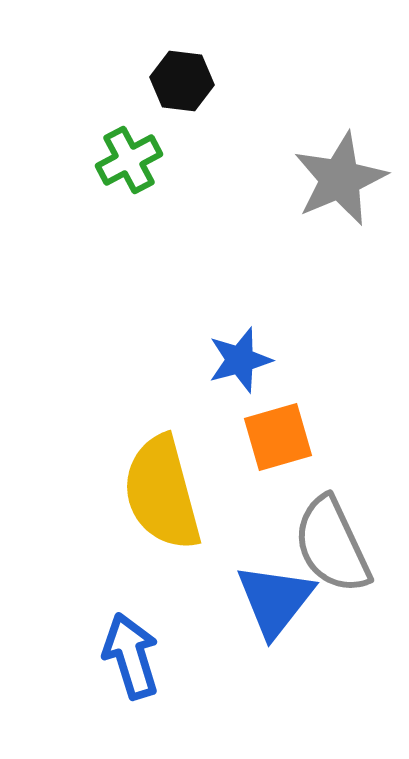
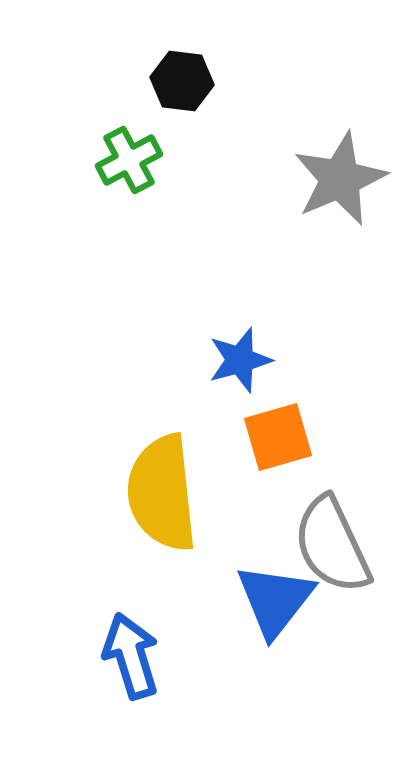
yellow semicircle: rotated 9 degrees clockwise
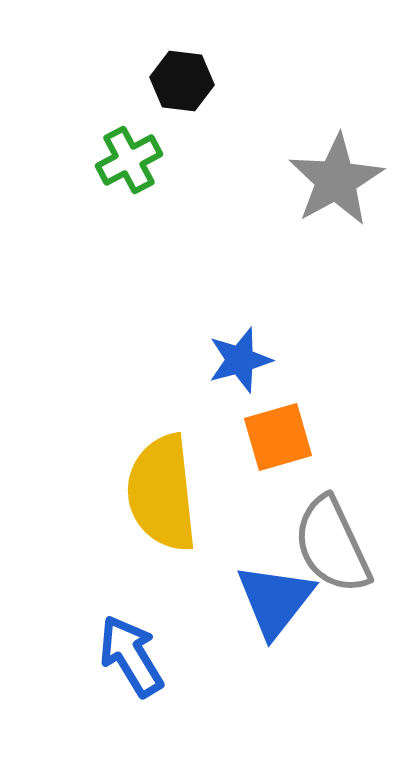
gray star: moved 4 px left, 1 px down; rotated 6 degrees counterclockwise
blue arrow: rotated 14 degrees counterclockwise
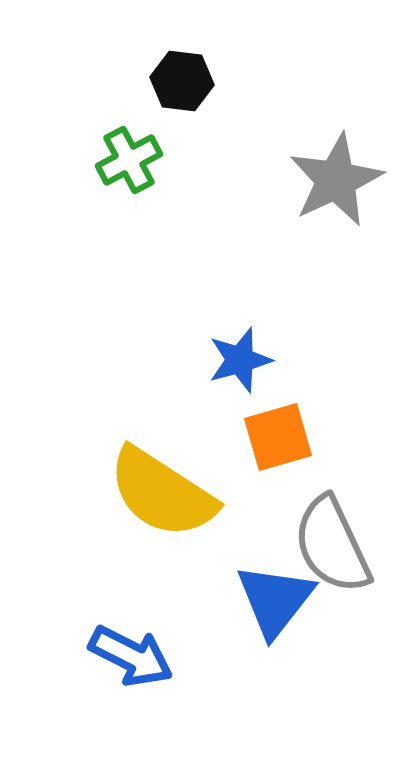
gray star: rotated 4 degrees clockwise
yellow semicircle: rotated 51 degrees counterclockwise
blue arrow: rotated 148 degrees clockwise
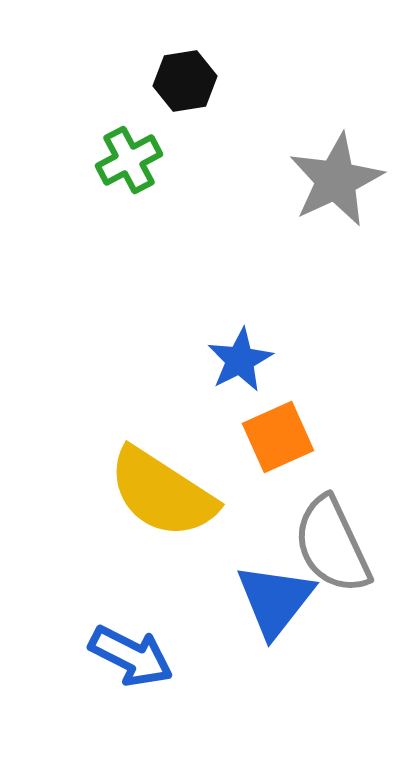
black hexagon: moved 3 px right; rotated 16 degrees counterclockwise
blue star: rotated 12 degrees counterclockwise
orange square: rotated 8 degrees counterclockwise
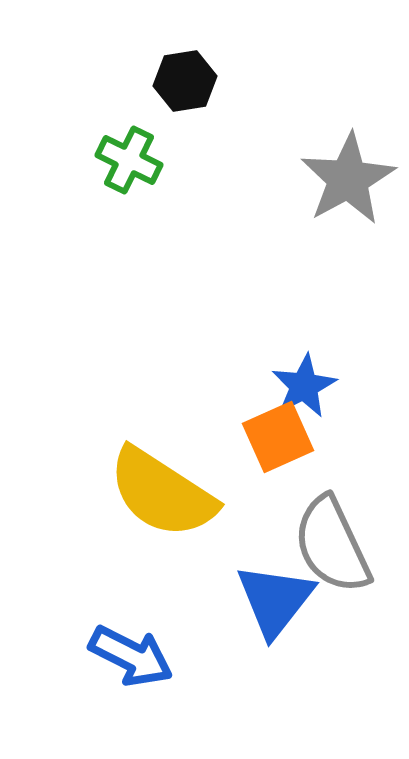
green cross: rotated 36 degrees counterclockwise
gray star: moved 12 px right, 1 px up; rotated 4 degrees counterclockwise
blue star: moved 64 px right, 26 px down
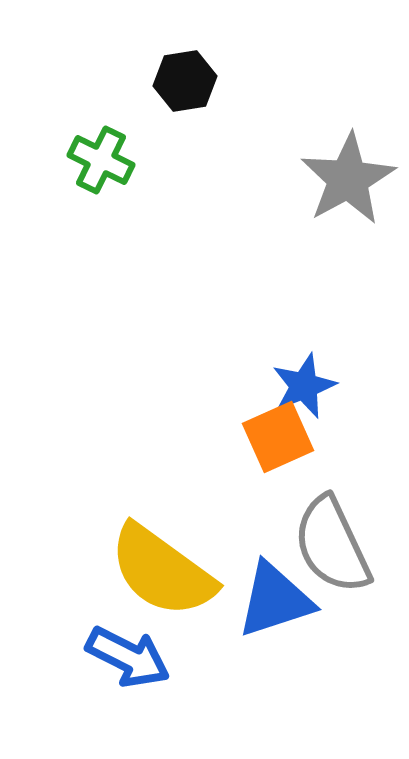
green cross: moved 28 px left
blue star: rotated 6 degrees clockwise
yellow semicircle: moved 78 px down; rotated 3 degrees clockwise
blue triangle: rotated 34 degrees clockwise
blue arrow: moved 3 px left, 1 px down
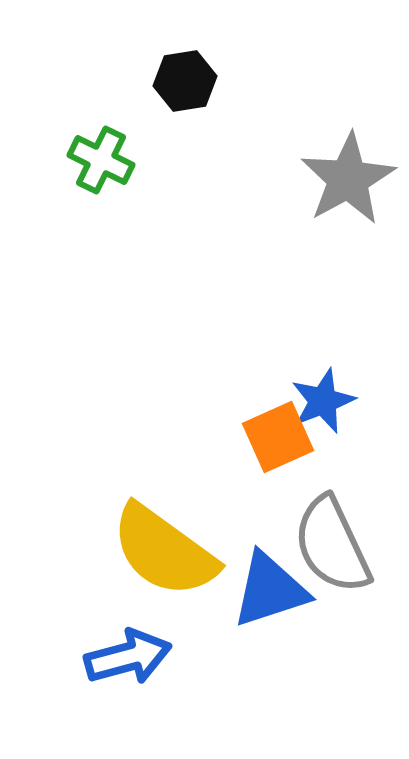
blue star: moved 19 px right, 15 px down
yellow semicircle: moved 2 px right, 20 px up
blue triangle: moved 5 px left, 10 px up
blue arrow: rotated 42 degrees counterclockwise
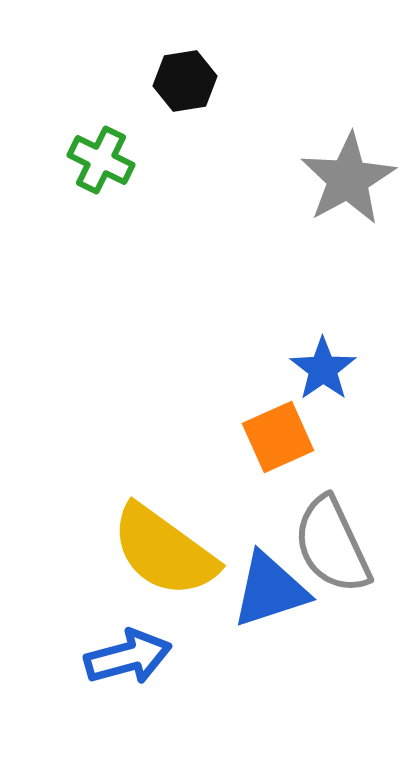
blue star: moved 32 px up; rotated 14 degrees counterclockwise
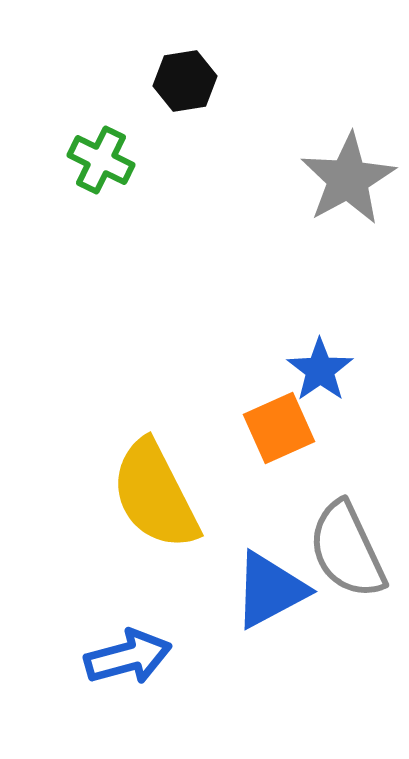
blue star: moved 3 px left, 1 px down
orange square: moved 1 px right, 9 px up
gray semicircle: moved 15 px right, 5 px down
yellow semicircle: moved 9 px left, 56 px up; rotated 27 degrees clockwise
blue triangle: rotated 10 degrees counterclockwise
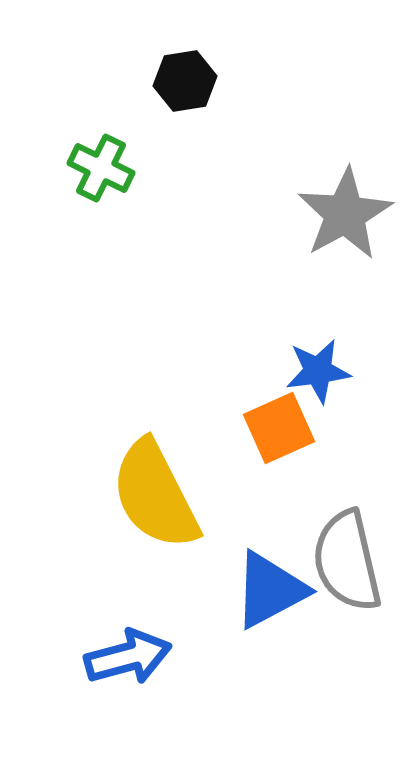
green cross: moved 8 px down
gray star: moved 3 px left, 35 px down
blue star: moved 2 px left, 1 px down; rotated 28 degrees clockwise
gray semicircle: moved 11 px down; rotated 12 degrees clockwise
